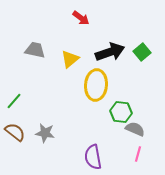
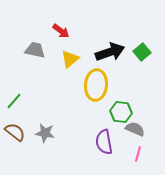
red arrow: moved 20 px left, 13 px down
purple semicircle: moved 11 px right, 15 px up
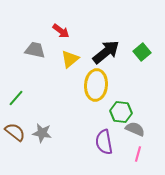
black arrow: moved 4 px left; rotated 20 degrees counterclockwise
green line: moved 2 px right, 3 px up
gray star: moved 3 px left
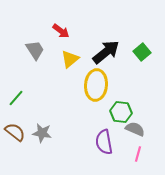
gray trapezoid: rotated 45 degrees clockwise
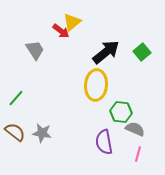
yellow triangle: moved 2 px right, 37 px up
